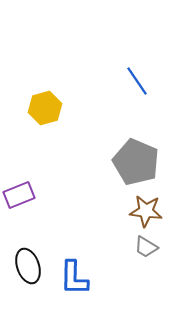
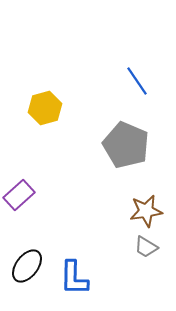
gray pentagon: moved 10 px left, 17 px up
purple rectangle: rotated 20 degrees counterclockwise
brown star: rotated 16 degrees counterclockwise
black ellipse: moved 1 px left; rotated 56 degrees clockwise
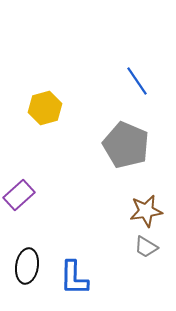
black ellipse: rotated 28 degrees counterclockwise
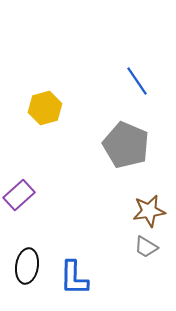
brown star: moved 3 px right
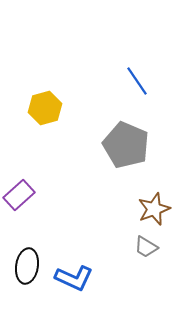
brown star: moved 5 px right, 2 px up; rotated 12 degrees counterclockwise
blue L-shape: rotated 66 degrees counterclockwise
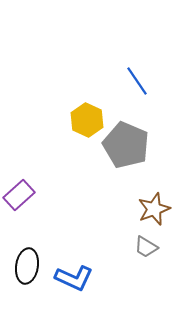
yellow hexagon: moved 42 px right, 12 px down; rotated 20 degrees counterclockwise
